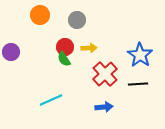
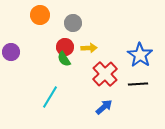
gray circle: moved 4 px left, 3 px down
cyan line: moved 1 px left, 3 px up; rotated 35 degrees counterclockwise
blue arrow: rotated 36 degrees counterclockwise
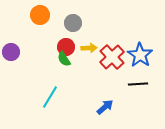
red circle: moved 1 px right
red cross: moved 7 px right, 17 px up
blue arrow: moved 1 px right
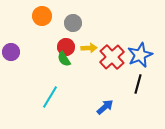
orange circle: moved 2 px right, 1 px down
blue star: rotated 15 degrees clockwise
black line: rotated 72 degrees counterclockwise
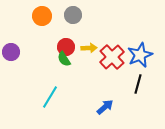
gray circle: moved 8 px up
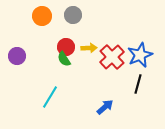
purple circle: moved 6 px right, 4 px down
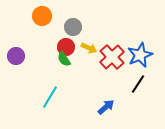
gray circle: moved 12 px down
yellow arrow: rotated 28 degrees clockwise
purple circle: moved 1 px left
black line: rotated 18 degrees clockwise
blue arrow: moved 1 px right
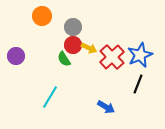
red circle: moved 7 px right, 2 px up
black line: rotated 12 degrees counterclockwise
blue arrow: rotated 72 degrees clockwise
